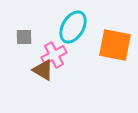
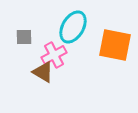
brown triangle: moved 2 px down
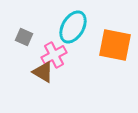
gray square: rotated 24 degrees clockwise
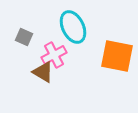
cyan ellipse: rotated 56 degrees counterclockwise
orange square: moved 2 px right, 11 px down
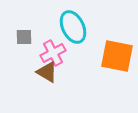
gray square: rotated 24 degrees counterclockwise
pink cross: moved 1 px left, 2 px up
brown triangle: moved 4 px right
